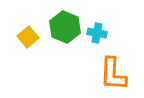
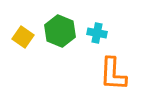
green hexagon: moved 5 px left, 4 px down
yellow square: moved 5 px left; rotated 15 degrees counterclockwise
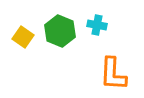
cyan cross: moved 8 px up
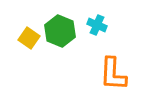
cyan cross: rotated 12 degrees clockwise
yellow square: moved 6 px right, 1 px down
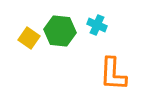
green hexagon: rotated 16 degrees counterclockwise
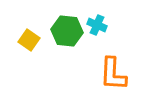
green hexagon: moved 7 px right
yellow square: moved 2 px down
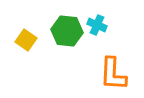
yellow square: moved 3 px left
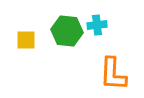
cyan cross: rotated 30 degrees counterclockwise
yellow square: rotated 35 degrees counterclockwise
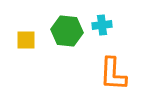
cyan cross: moved 5 px right
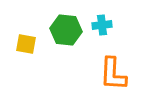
green hexagon: moved 1 px left, 1 px up
yellow square: moved 4 px down; rotated 10 degrees clockwise
